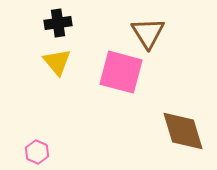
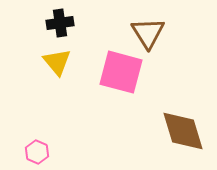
black cross: moved 2 px right
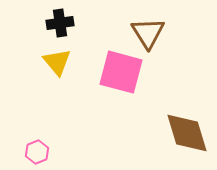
brown diamond: moved 4 px right, 2 px down
pink hexagon: rotated 15 degrees clockwise
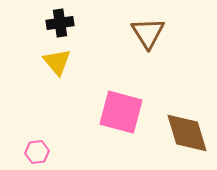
pink square: moved 40 px down
pink hexagon: rotated 15 degrees clockwise
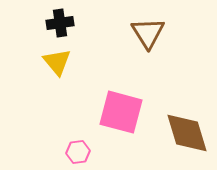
pink hexagon: moved 41 px right
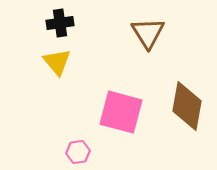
brown diamond: moved 27 px up; rotated 27 degrees clockwise
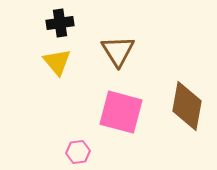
brown triangle: moved 30 px left, 18 px down
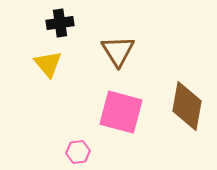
yellow triangle: moved 9 px left, 2 px down
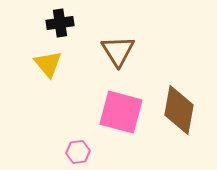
brown diamond: moved 8 px left, 4 px down
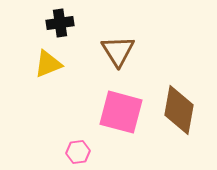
yellow triangle: rotated 48 degrees clockwise
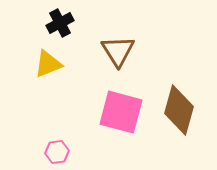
black cross: rotated 20 degrees counterclockwise
brown diamond: rotated 6 degrees clockwise
pink hexagon: moved 21 px left
